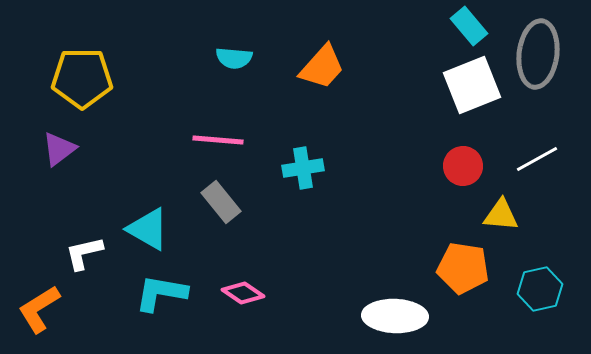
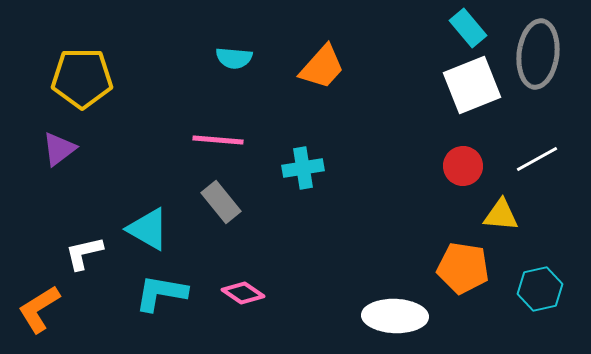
cyan rectangle: moved 1 px left, 2 px down
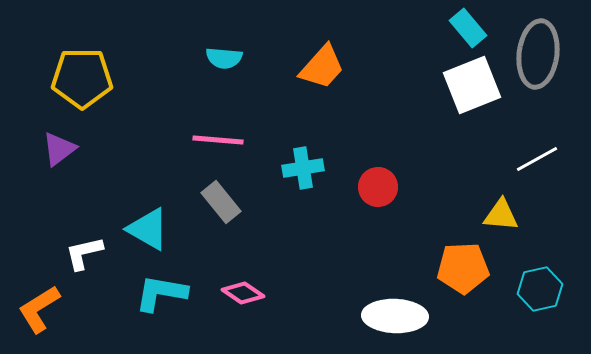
cyan semicircle: moved 10 px left
red circle: moved 85 px left, 21 px down
orange pentagon: rotated 12 degrees counterclockwise
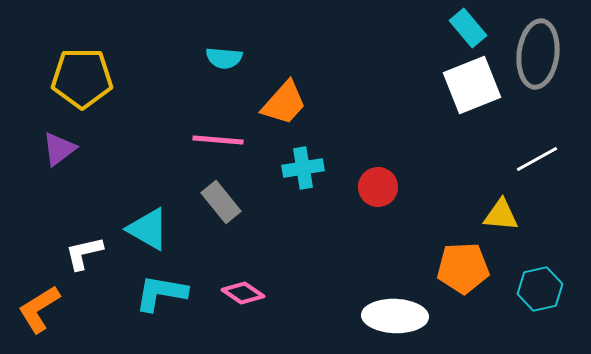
orange trapezoid: moved 38 px left, 36 px down
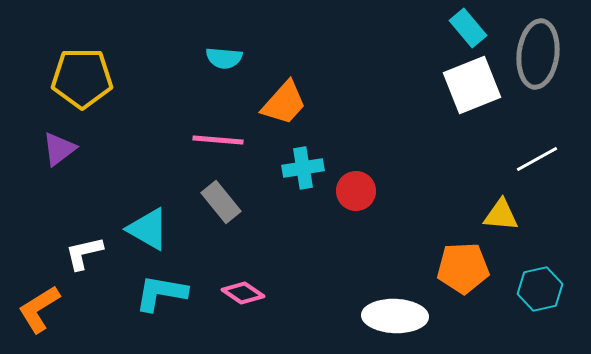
red circle: moved 22 px left, 4 px down
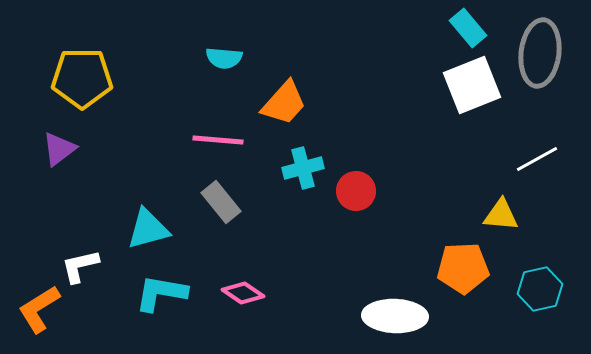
gray ellipse: moved 2 px right, 1 px up
cyan cross: rotated 6 degrees counterclockwise
cyan triangle: rotated 45 degrees counterclockwise
white L-shape: moved 4 px left, 13 px down
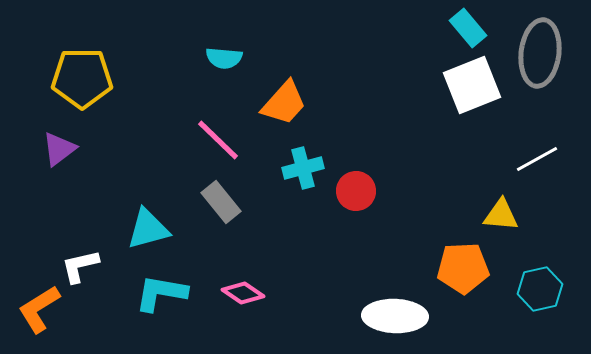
pink line: rotated 39 degrees clockwise
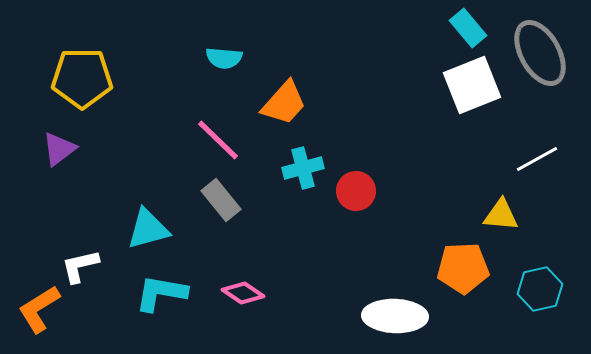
gray ellipse: rotated 36 degrees counterclockwise
gray rectangle: moved 2 px up
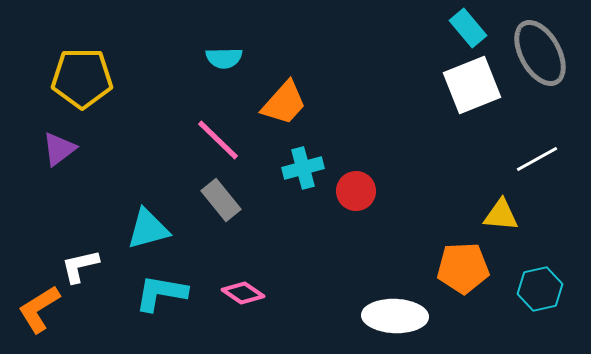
cyan semicircle: rotated 6 degrees counterclockwise
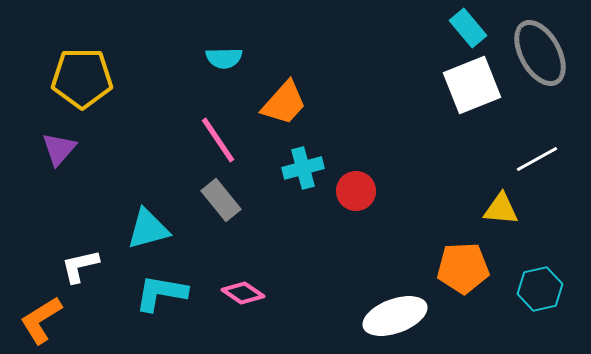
pink line: rotated 12 degrees clockwise
purple triangle: rotated 12 degrees counterclockwise
yellow triangle: moved 6 px up
orange L-shape: moved 2 px right, 11 px down
white ellipse: rotated 22 degrees counterclockwise
